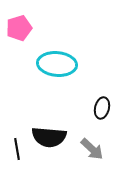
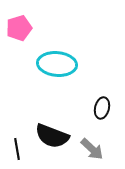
black semicircle: moved 3 px right, 1 px up; rotated 16 degrees clockwise
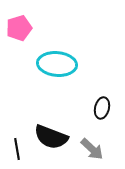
black semicircle: moved 1 px left, 1 px down
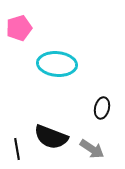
gray arrow: rotated 10 degrees counterclockwise
